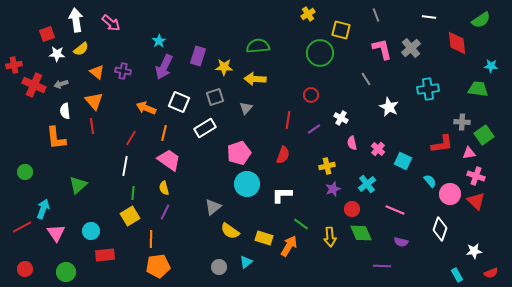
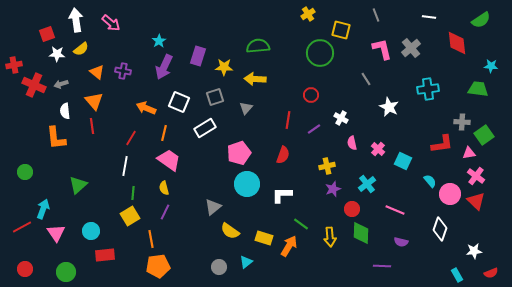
pink cross at (476, 176): rotated 18 degrees clockwise
green diamond at (361, 233): rotated 25 degrees clockwise
orange line at (151, 239): rotated 12 degrees counterclockwise
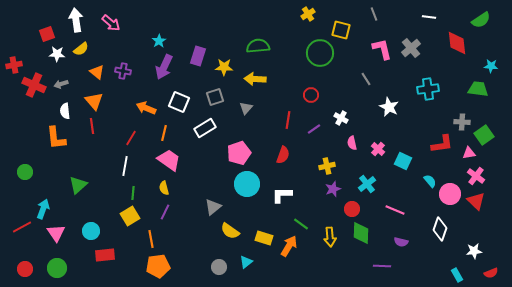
gray line at (376, 15): moved 2 px left, 1 px up
green circle at (66, 272): moved 9 px left, 4 px up
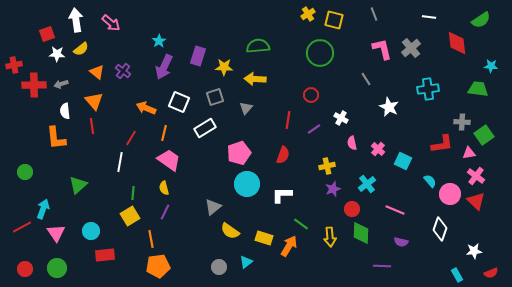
yellow square at (341, 30): moved 7 px left, 10 px up
purple cross at (123, 71): rotated 28 degrees clockwise
red cross at (34, 85): rotated 25 degrees counterclockwise
white line at (125, 166): moved 5 px left, 4 px up
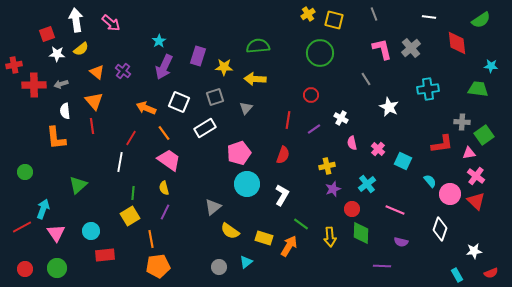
orange line at (164, 133): rotated 49 degrees counterclockwise
white L-shape at (282, 195): rotated 120 degrees clockwise
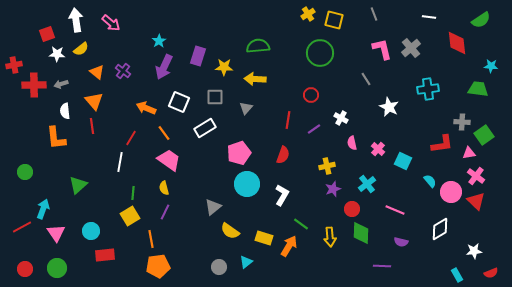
gray square at (215, 97): rotated 18 degrees clockwise
pink circle at (450, 194): moved 1 px right, 2 px up
white diamond at (440, 229): rotated 40 degrees clockwise
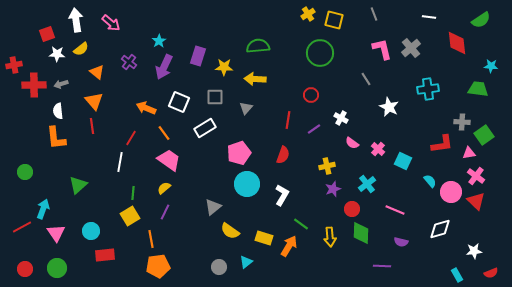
purple cross at (123, 71): moved 6 px right, 9 px up
white semicircle at (65, 111): moved 7 px left
pink semicircle at (352, 143): rotated 40 degrees counterclockwise
yellow semicircle at (164, 188): rotated 64 degrees clockwise
white diamond at (440, 229): rotated 15 degrees clockwise
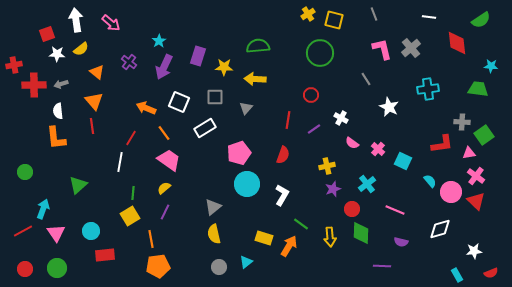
red line at (22, 227): moved 1 px right, 4 px down
yellow semicircle at (230, 231): moved 16 px left, 3 px down; rotated 42 degrees clockwise
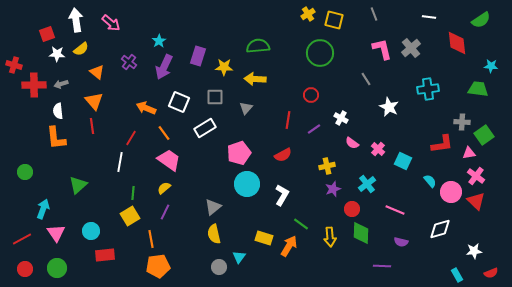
red cross at (14, 65): rotated 28 degrees clockwise
red semicircle at (283, 155): rotated 42 degrees clockwise
red line at (23, 231): moved 1 px left, 8 px down
cyan triangle at (246, 262): moved 7 px left, 5 px up; rotated 16 degrees counterclockwise
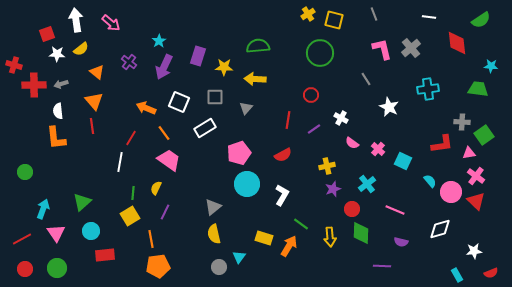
green triangle at (78, 185): moved 4 px right, 17 px down
yellow semicircle at (164, 188): moved 8 px left; rotated 24 degrees counterclockwise
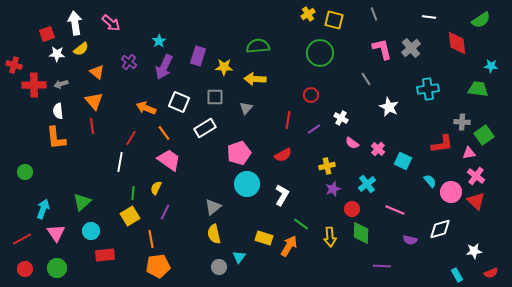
white arrow at (76, 20): moved 1 px left, 3 px down
purple semicircle at (401, 242): moved 9 px right, 2 px up
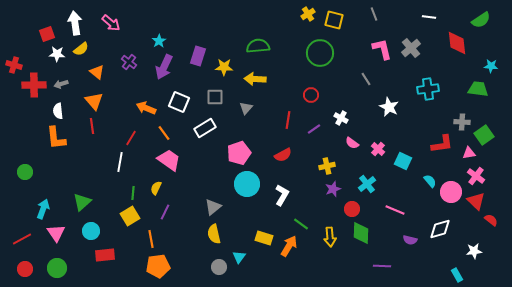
red semicircle at (491, 273): moved 53 px up; rotated 120 degrees counterclockwise
